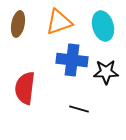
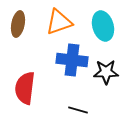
black line: moved 1 px left, 1 px down
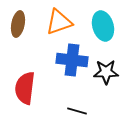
black line: moved 1 px left, 1 px down
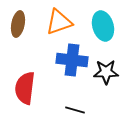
black line: moved 2 px left, 1 px up
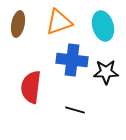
red semicircle: moved 6 px right, 1 px up
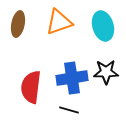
blue cross: moved 18 px down; rotated 16 degrees counterclockwise
black line: moved 6 px left
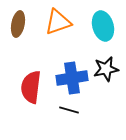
orange triangle: moved 1 px left
black star: moved 3 px up; rotated 10 degrees counterclockwise
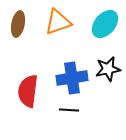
cyan ellipse: moved 2 px right, 2 px up; rotated 56 degrees clockwise
black star: moved 2 px right
red semicircle: moved 3 px left, 4 px down
black line: rotated 12 degrees counterclockwise
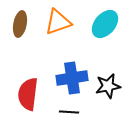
brown ellipse: moved 2 px right
black star: moved 17 px down
red semicircle: moved 3 px down
black line: moved 2 px down
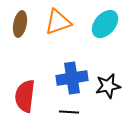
red semicircle: moved 3 px left, 2 px down
